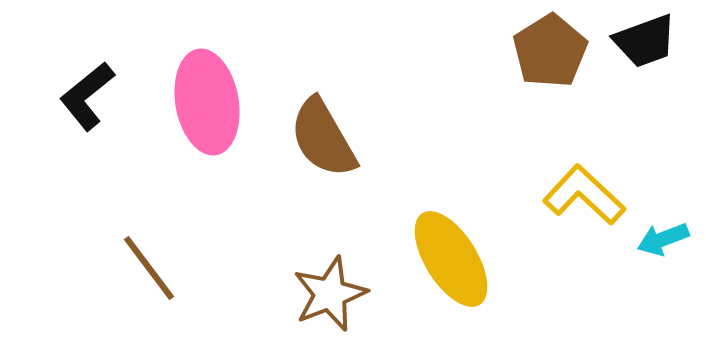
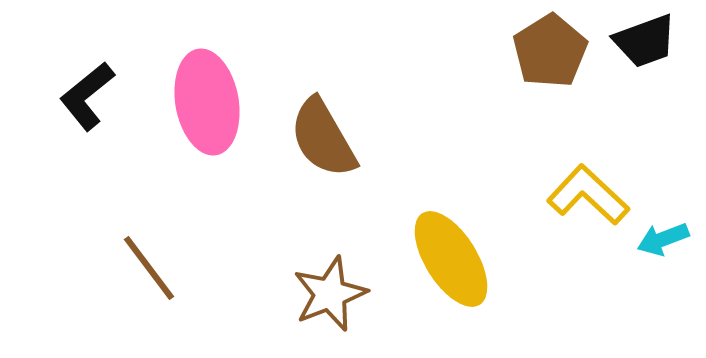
yellow L-shape: moved 4 px right
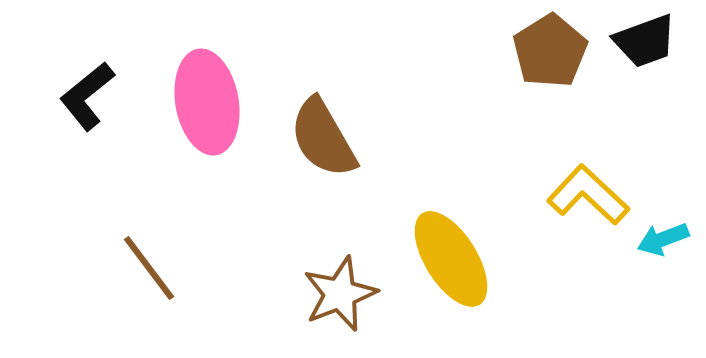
brown star: moved 10 px right
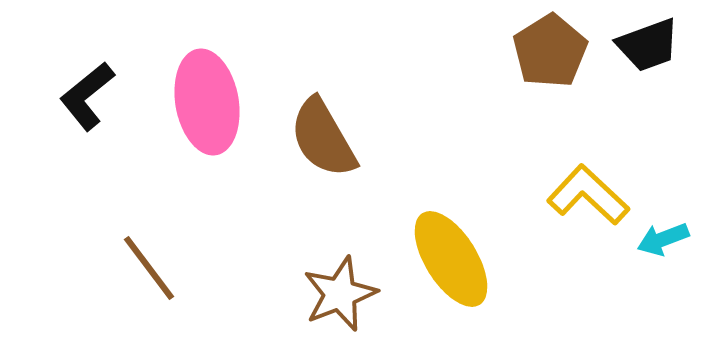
black trapezoid: moved 3 px right, 4 px down
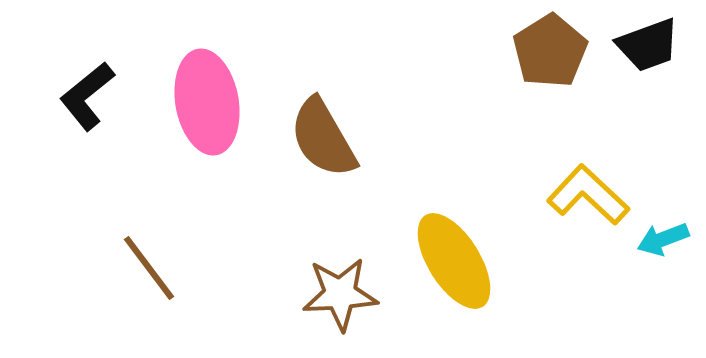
yellow ellipse: moved 3 px right, 2 px down
brown star: rotated 18 degrees clockwise
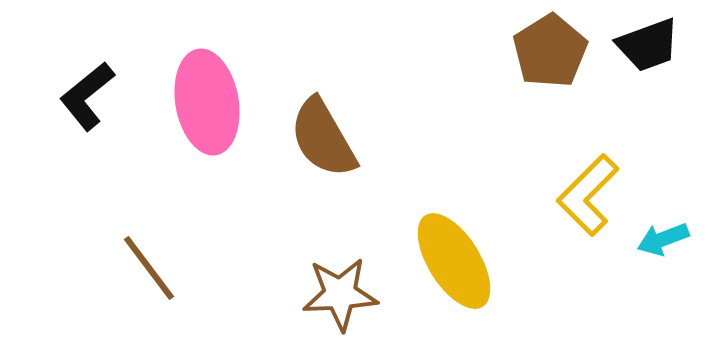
yellow L-shape: rotated 88 degrees counterclockwise
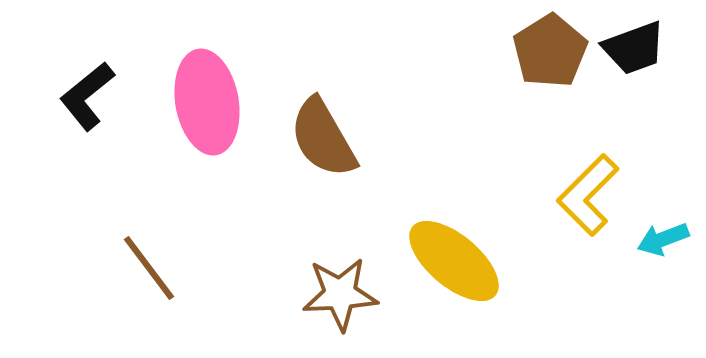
black trapezoid: moved 14 px left, 3 px down
yellow ellipse: rotated 18 degrees counterclockwise
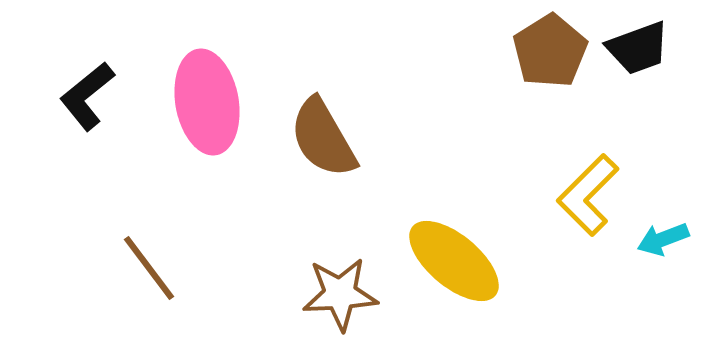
black trapezoid: moved 4 px right
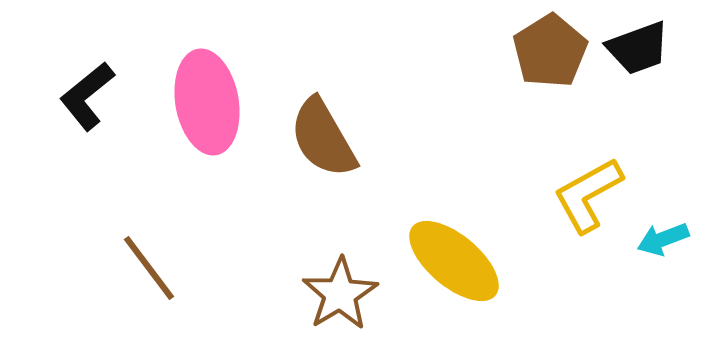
yellow L-shape: rotated 16 degrees clockwise
brown star: rotated 28 degrees counterclockwise
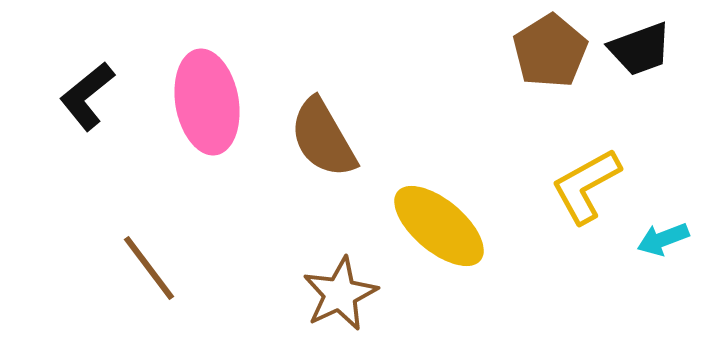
black trapezoid: moved 2 px right, 1 px down
yellow L-shape: moved 2 px left, 9 px up
yellow ellipse: moved 15 px left, 35 px up
brown star: rotated 6 degrees clockwise
